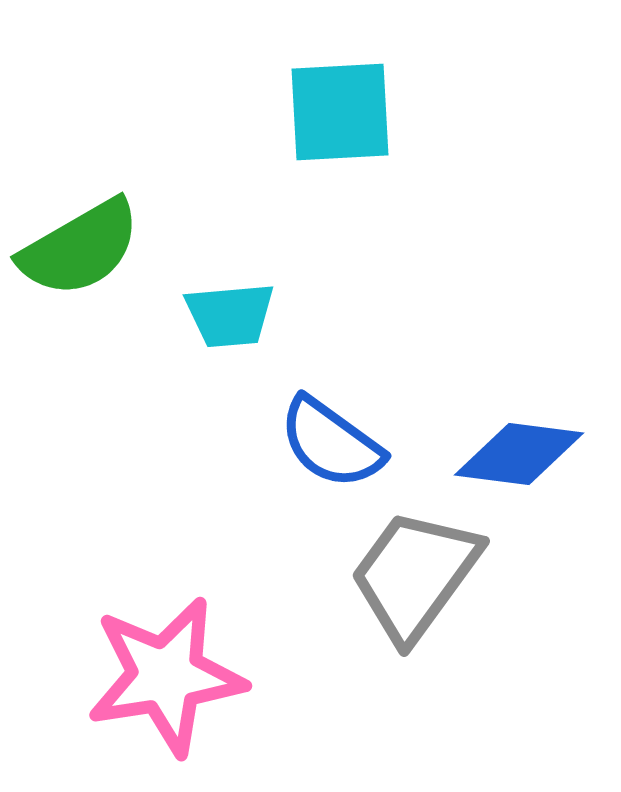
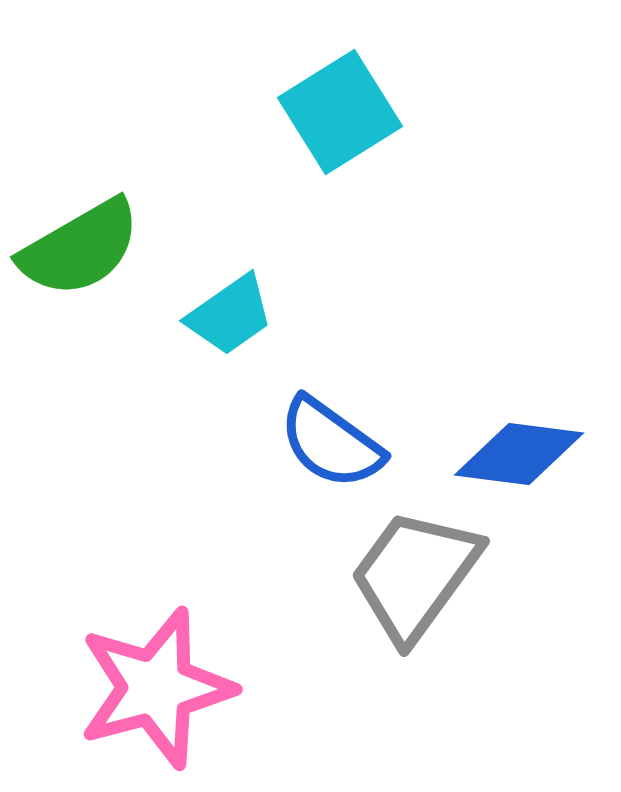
cyan square: rotated 29 degrees counterclockwise
cyan trapezoid: rotated 30 degrees counterclockwise
pink star: moved 10 px left, 12 px down; rotated 6 degrees counterclockwise
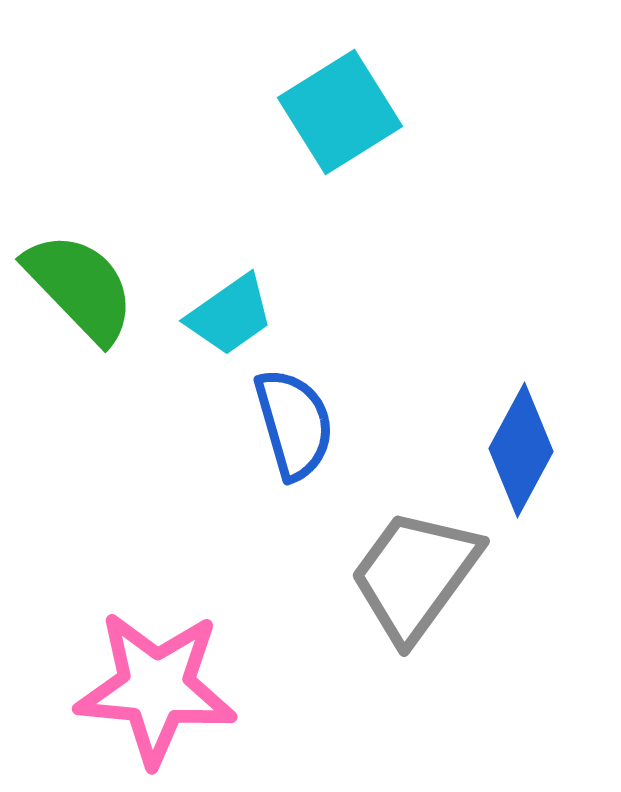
green semicircle: moved 39 px down; rotated 104 degrees counterclockwise
blue semicircle: moved 37 px left, 19 px up; rotated 142 degrees counterclockwise
blue diamond: moved 2 px right, 4 px up; rotated 69 degrees counterclockwise
pink star: rotated 20 degrees clockwise
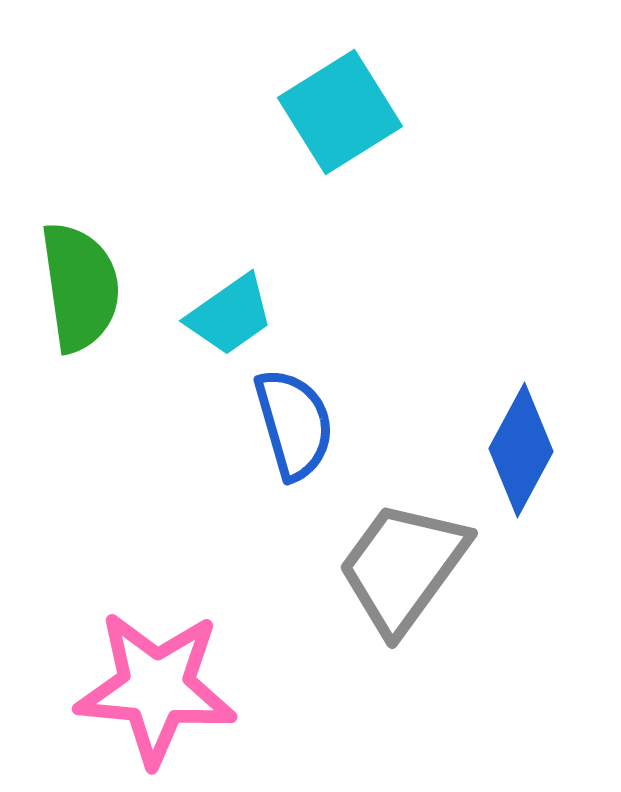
green semicircle: rotated 36 degrees clockwise
gray trapezoid: moved 12 px left, 8 px up
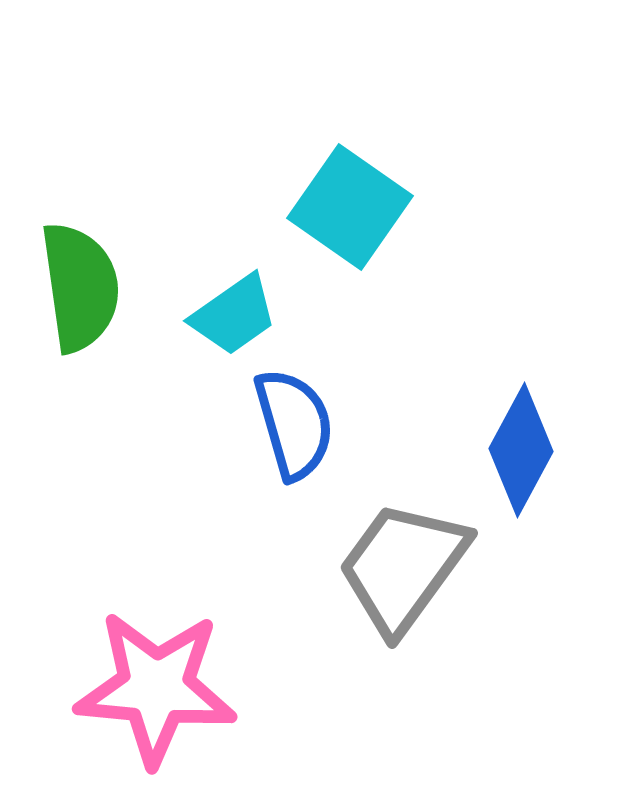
cyan square: moved 10 px right, 95 px down; rotated 23 degrees counterclockwise
cyan trapezoid: moved 4 px right
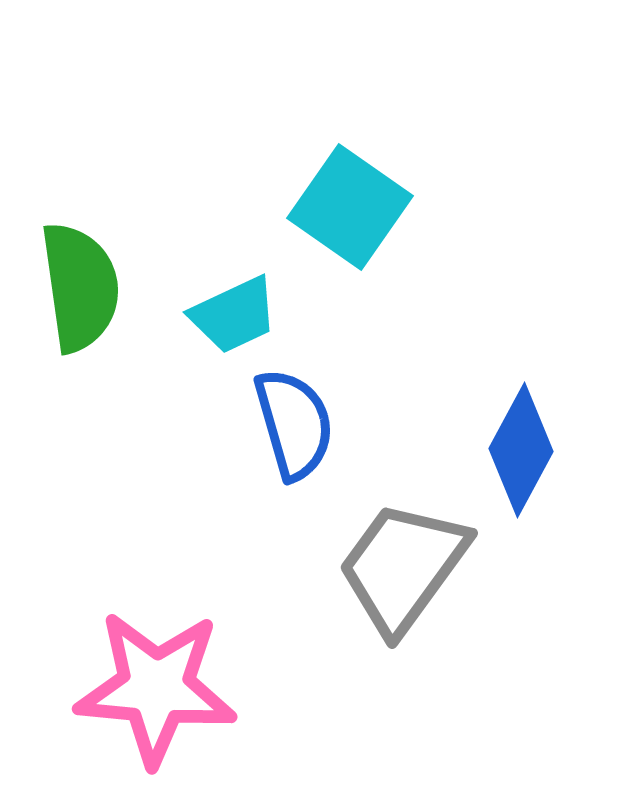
cyan trapezoid: rotated 10 degrees clockwise
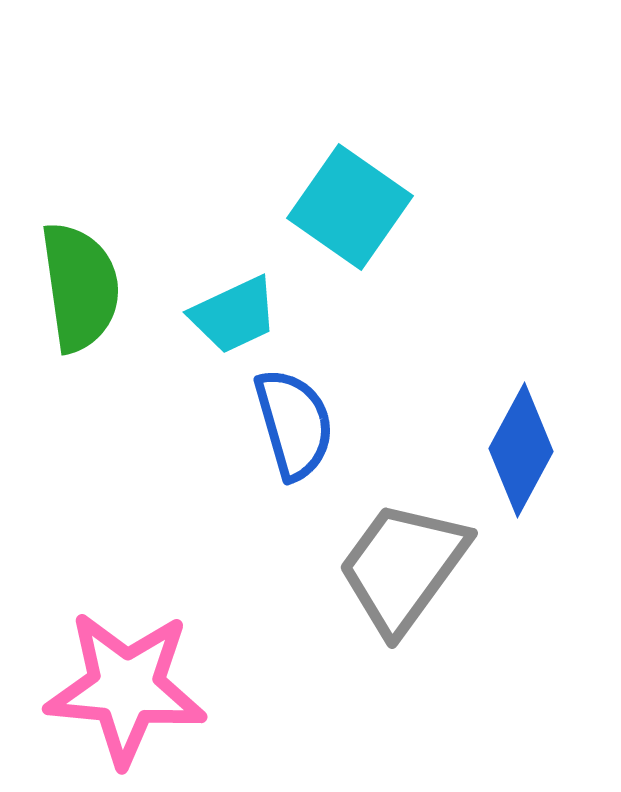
pink star: moved 30 px left
